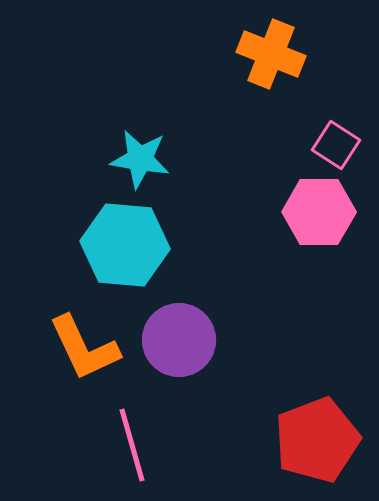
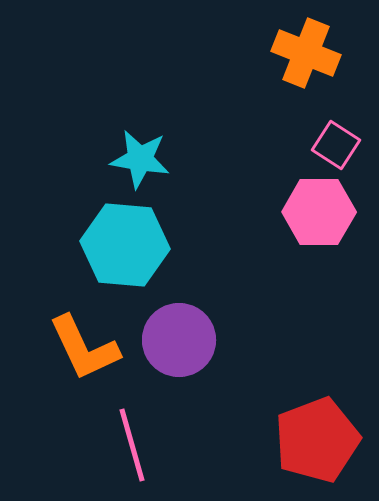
orange cross: moved 35 px right, 1 px up
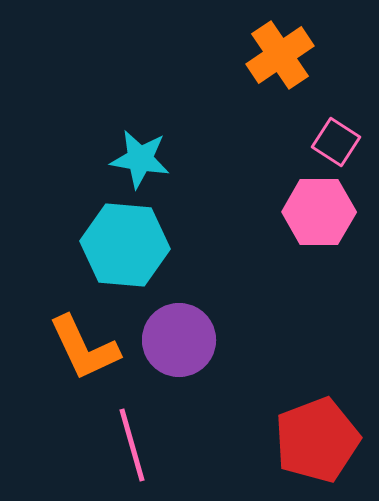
orange cross: moved 26 px left, 2 px down; rotated 34 degrees clockwise
pink square: moved 3 px up
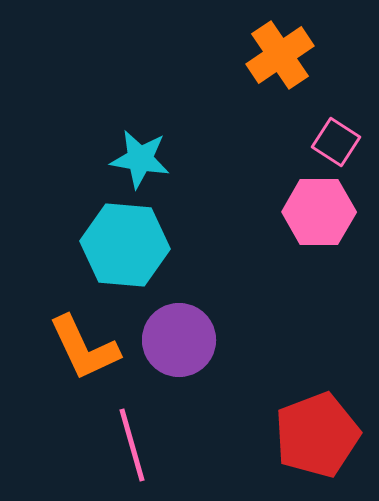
red pentagon: moved 5 px up
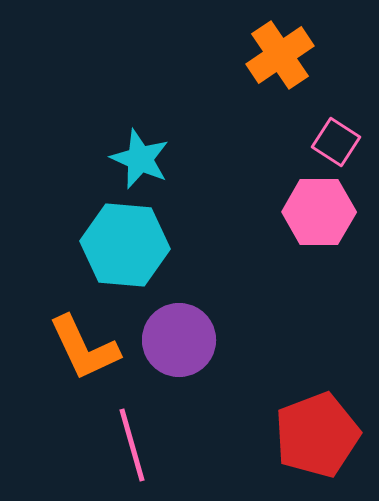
cyan star: rotated 14 degrees clockwise
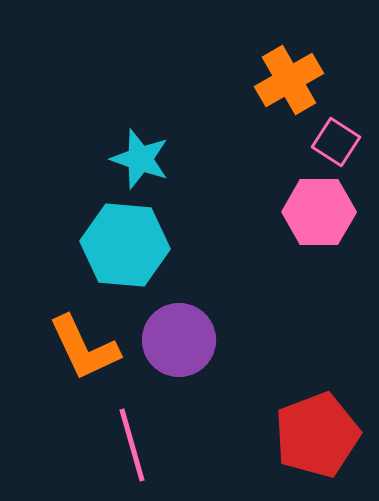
orange cross: moved 9 px right, 25 px down; rotated 4 degrees clockwise
cyan star: rotated 4 degrees counterclockwise
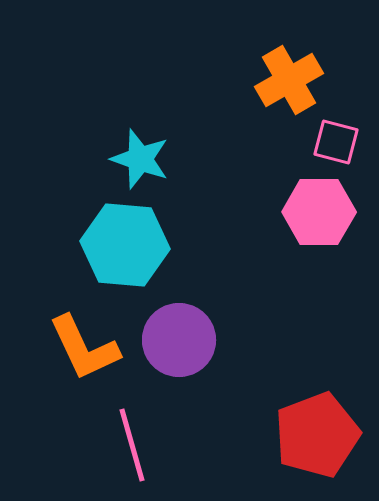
pink square: rotated 18 degrees counterclockwise
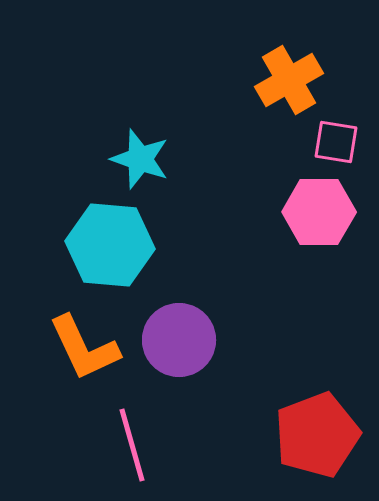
pink square: rotated 6 degrees counterclockwise
cyan hexagon: moved 15 px left
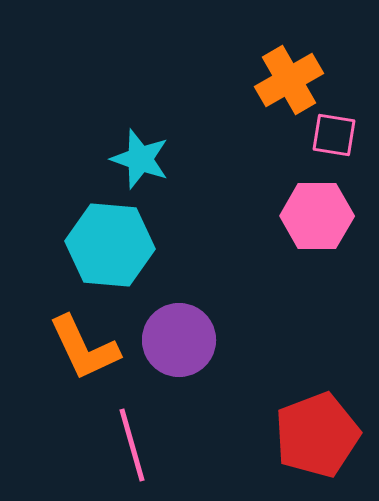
pink square: moved 2 px left, 7 px up
pink hexagon: moved 2 px left, 4 px down
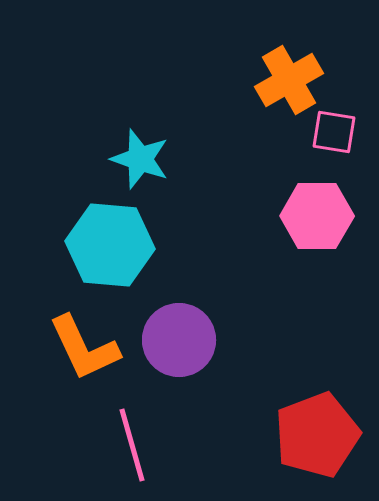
pink square: moved 3 px up
